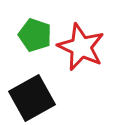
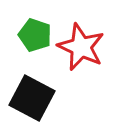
black square: rotated 33 degrees counterclockwise
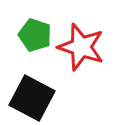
red star: rotated 6 degrees counterclockwise
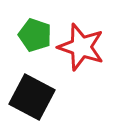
black square: moved 1 px up
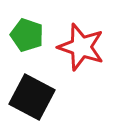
green pentagon: moved 8 px left
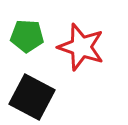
green pentagon: moved 1 px down; rotated 16 degrees counterclockwise
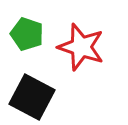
green pentagon: moved 2 px up; rotated 16 degrees clockwise
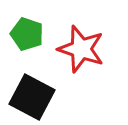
red star: moved 2 px down
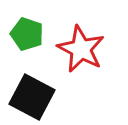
red star: rotated 9 degrees clockwise
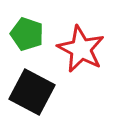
black square: moved 5 px up
